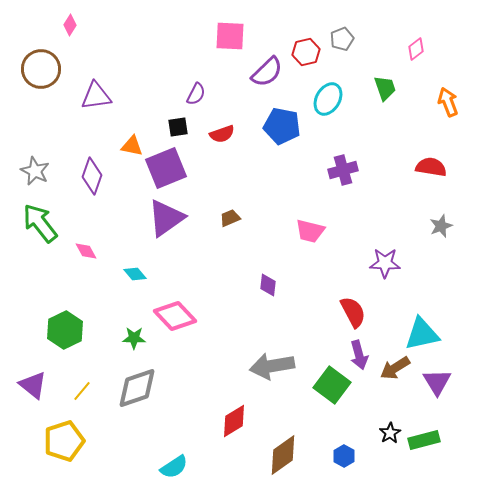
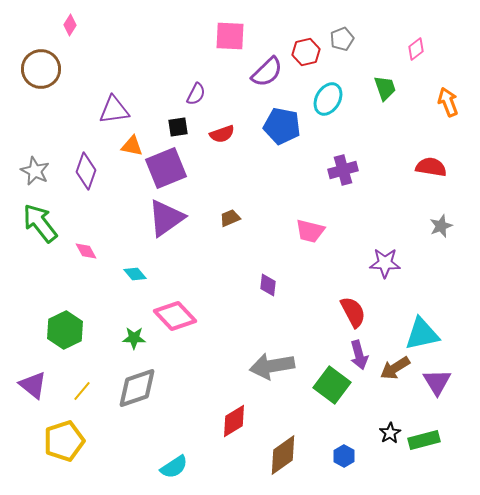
purple triangle at (96, 96): moved 18 px right, 14 px down
purple diamond at (92, 176): moved 6 px left, 5 px up
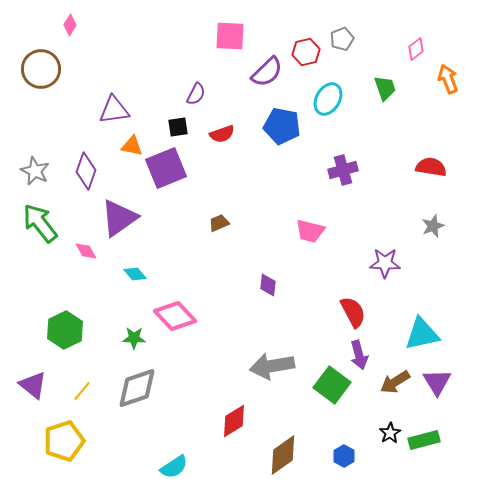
orange arrow at (448, 102): moved 23 px up
purple triangle at (166, 218): moved 47 px left
brown trapezoid at (230, 218): moved 11 px left, 5 px down
gray star at (441, 226): moved 8 px left
brown arrow at (395, 368): moved 14 px down
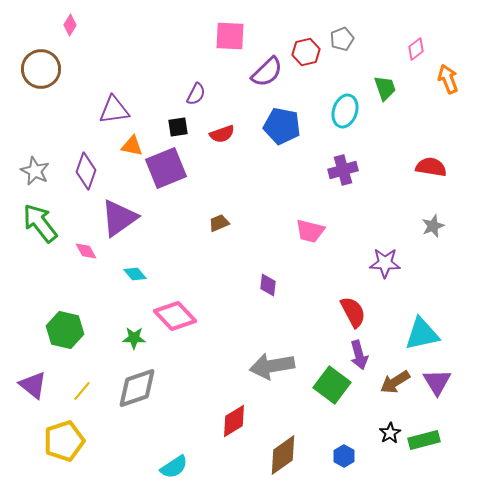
cyan ellipse at (328, 99): moved 17 px right, 12 px down; rotated 12 degrees counterclockwise
green hexagon at (65, 330): rotated 21 degrees counterclockwise
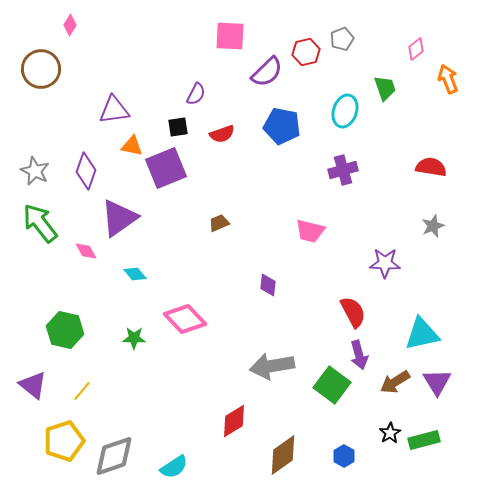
pink diamond at (175, 316): moved 10 px right, 3 px down
gray diamond at (137, 388): moved 23 px left, 68 px down
